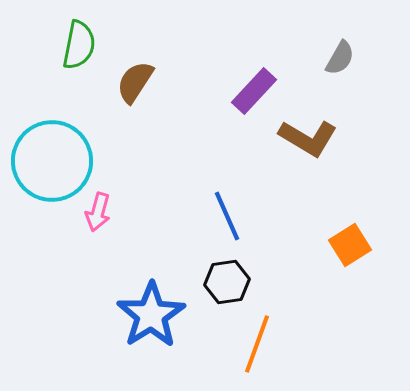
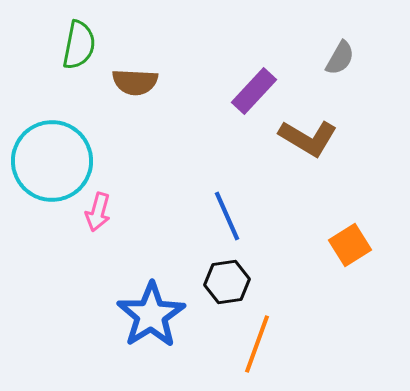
brown semicircle: rotated 120 degrees counterclockwise
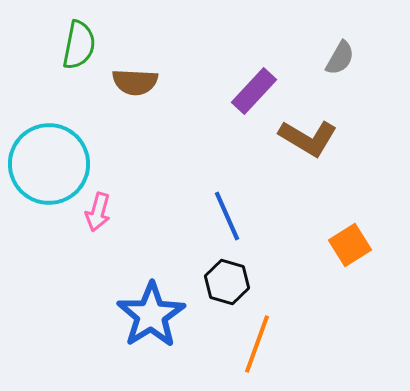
cyan circle: moved 3 px left, 3 px down
black hexagon: rotated 24 degrees clockwise
